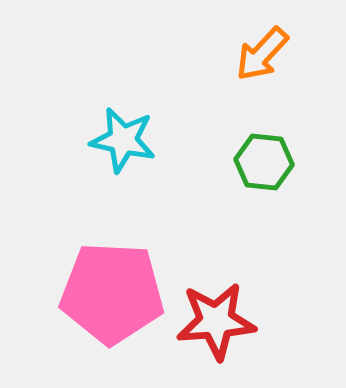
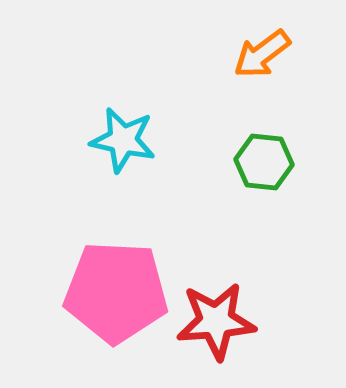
orange arrow: rotated 10 degrees clockwise
pink pentagon: moved 4 px right, 1 px up
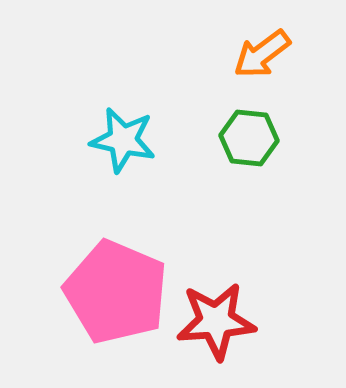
green hexagon: moved 15 px left, 24 px up
pink pentagon: rotated 20 degrees clockwise
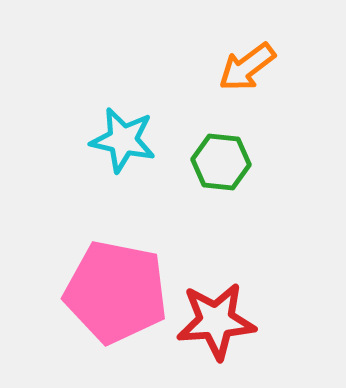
orange arrow: moved 15 px left, 13 px down
green hexagon: moved 28 px left, 24 px down
pink pentagon: rotated 12 degrees counterclockwise
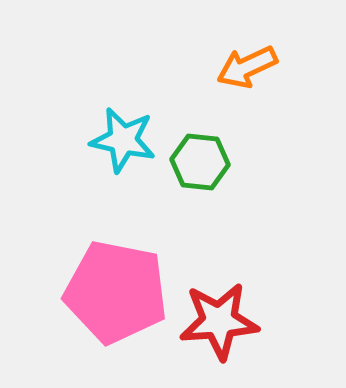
orange arrow: rotated 12 degrees clockwise
green hexagon: moved 21 px left
red star: moved 3 px right
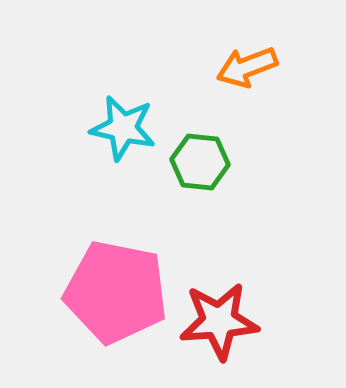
orange arrow: rotated 4 degrees clockwise
cyan star: moved 12 px up
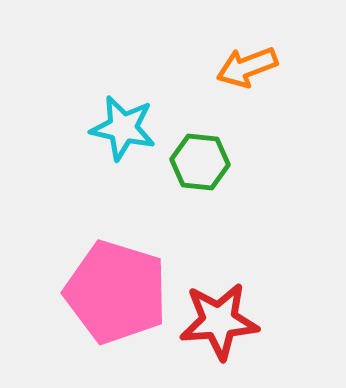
pink pentagon: rotated 6 degrees clockwise
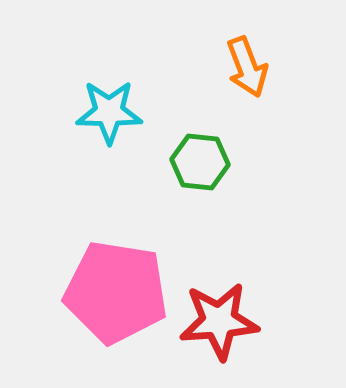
orange arrow: rotated 90 degrees counterclockwise
cyan star: moved 14 px left, 16 px up; rotated 12 degrees counterclockwise
pink pentagon: rotated 8 degrees counterclockwise
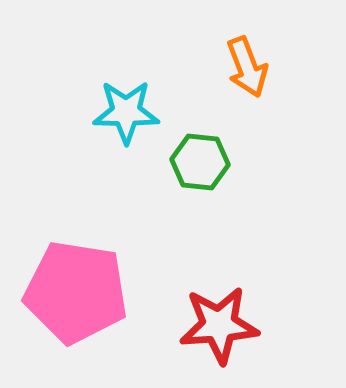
cyan star: moved 17 px right
pink pentagon: moved 40 px left
red star: moved 4 px down
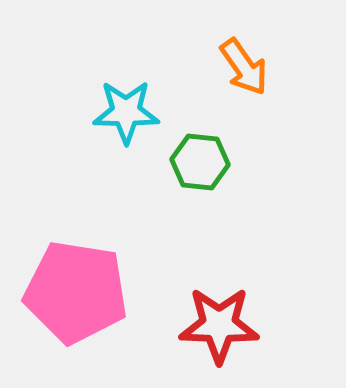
orange arrow: moved 3 px left; rotated 14 degrees counterclockwise
red star: rotated 6 degrees clockwise
